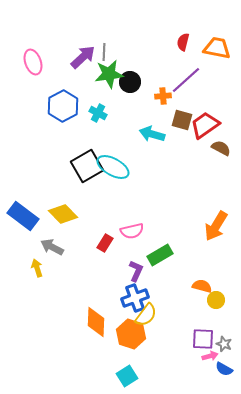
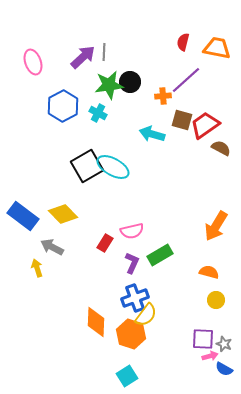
green star: moved 11 px down
purple L-shape: moved 4 px left, 8 px up
orange semicircle: moved 7 px right, 14 px up
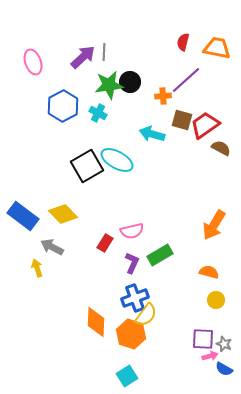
cyan ellipse: moved 4 px right, 7 px up
orange arrow: moved 2 px left, 1 px up
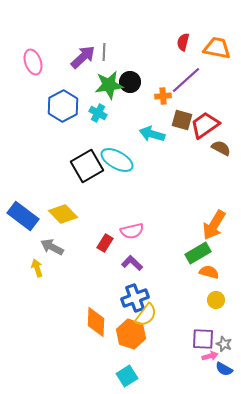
green rectangle: moved 38 px right, 2 px up
purple L-shape: rotated 70 degrees counterclockwise
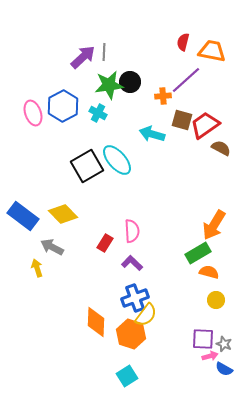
orange trapezoid: moved 5 px left, 3 px down
pink ellipse: moved 51 px down
cyan ellipse: rotated 20 degrees clockwise
pink semicircle: rotated 80 degrees counterclockwise
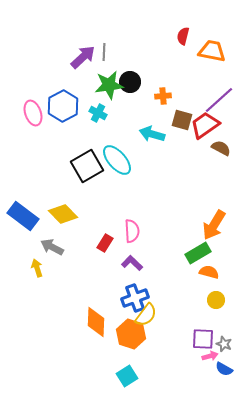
red semicircle: moved 6 px up
purple line: moved 33 px right, 20 px down
